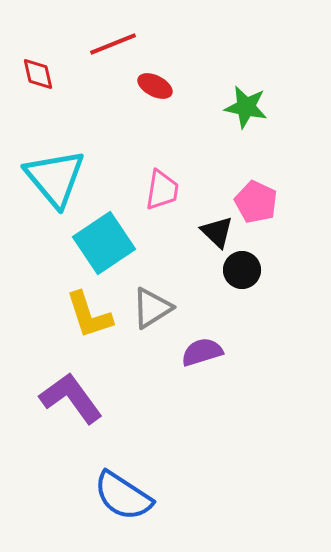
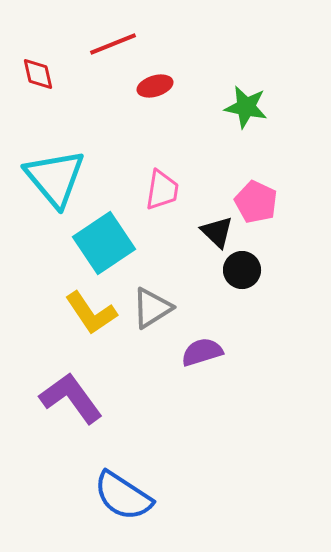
red ellipse: rotated 44 degrees counterclockwise
yellow L-shape: moved 2 px right, 2 px up; rotated 16 degrees counterclockwise
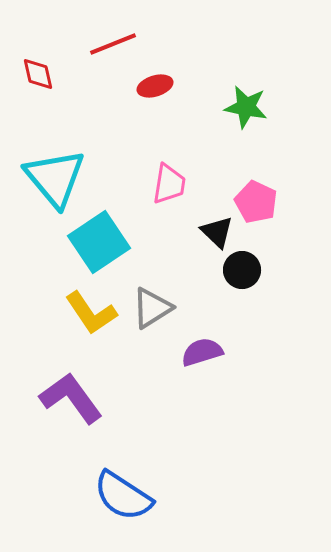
pink trapezoid: moved 7 px right, 6 px up
cyan square: moved 5 px left, 1 px up
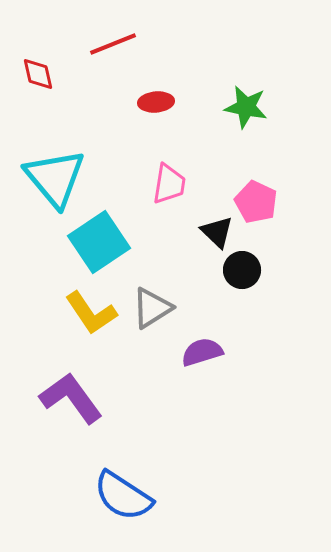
red ellipse: moved 1 px right, 16 px down; rotated 12 degrees clockwise
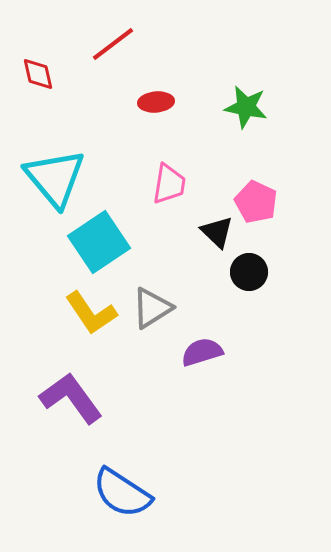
red line: rotated 15 degrees counterclockwise
black circle: moved 7 px right, 2 px down
blue semicircle: moved 1 px left, 3 px up
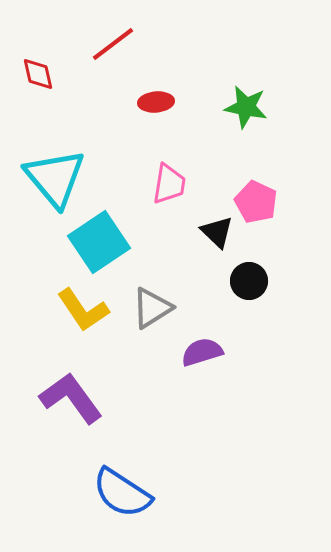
black circle: moved 9 px down
yellow L-shape: moved 8 px left, 3 px up
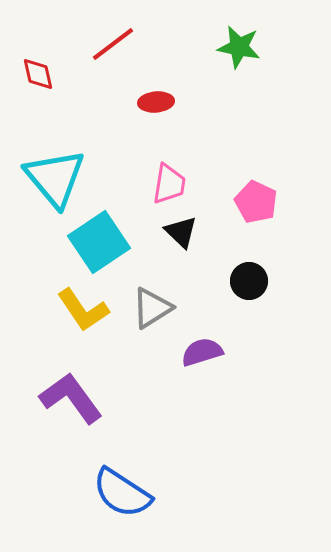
green star: moved 7 px left, 60 px up
black triangle: moved 36 px left
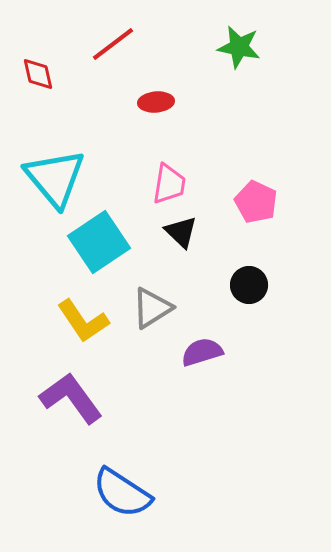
black circle: moved 4 px down
yellow L-shape: moved 11 px down
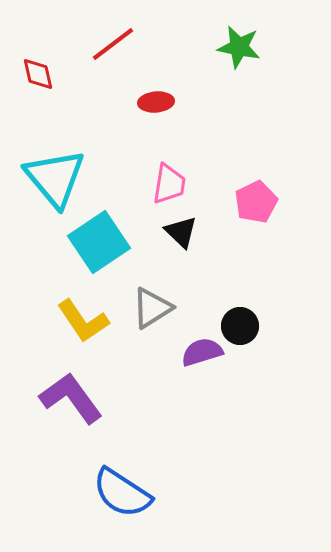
pink pentagon: rotated 21 degrees clockwise
black circle: moved 9 px left, 41 px down
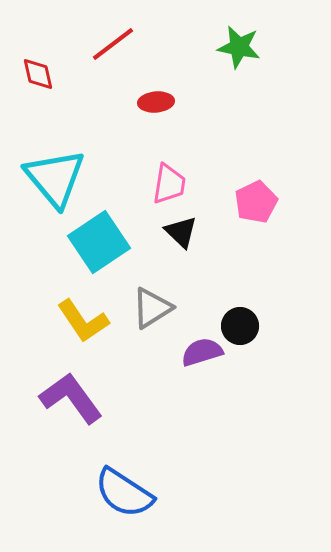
blue semicircle: moved 2 px right
